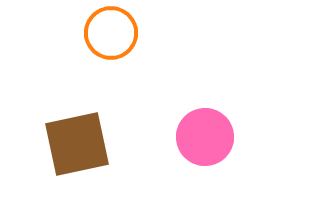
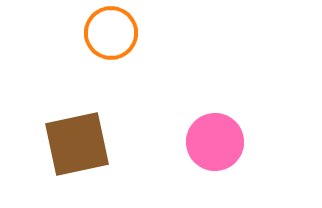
pink circle: moved 10 px right, 5 px down
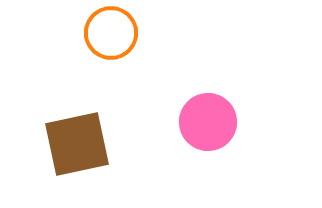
pink circle: moved 7 px left, 20 px up
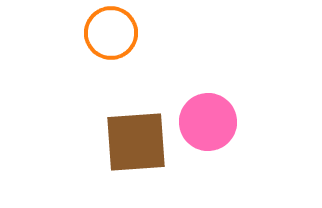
brown square: moved 59 px right, 2 px up; rotated 8 degrees clockwise
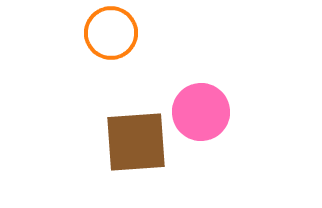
pink circle: moved 7 px left, 10 px up
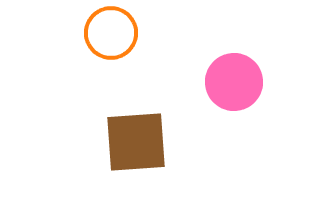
pink circle: moved 33 px right, 30 px up
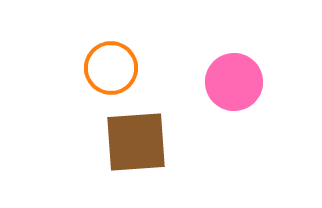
orange circle: moved 35 px down
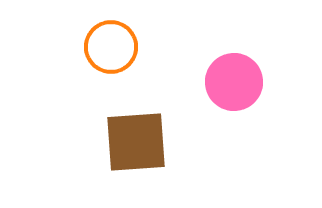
orange circle: moved 21 px up
